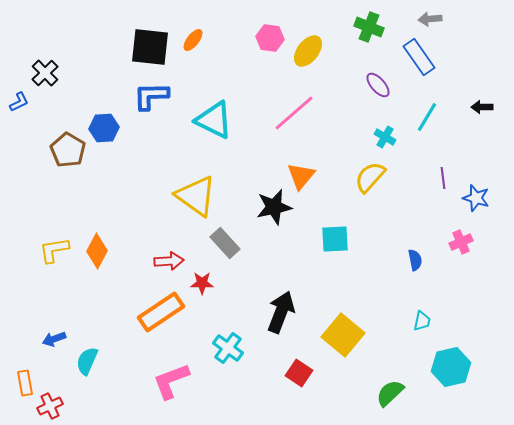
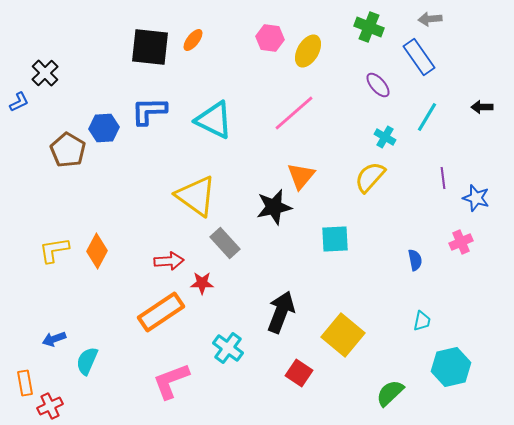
yellow ellipse at (308, 51): rotated 8 degrees counterclockwise
blue L-shape at (151, 96): moved 2 px left, 15 px down
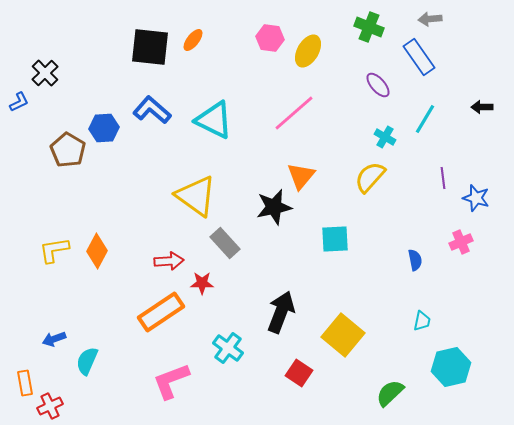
blue L-shape at (149, 111): moved 3 px right, 1 px up; rotated 42 degrees clockwise
cyan line at (427, 117): moved 2 px left, 2 px down
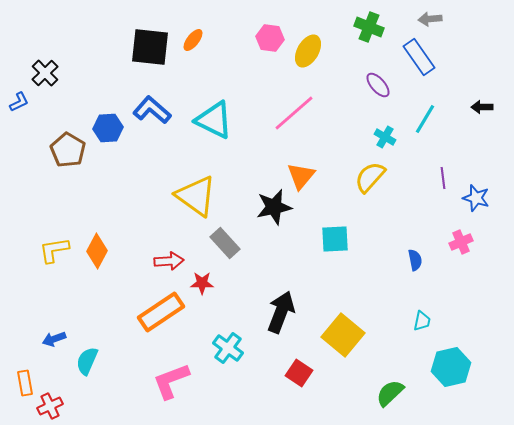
blue hexagon at (104, 128): moved 4 px right
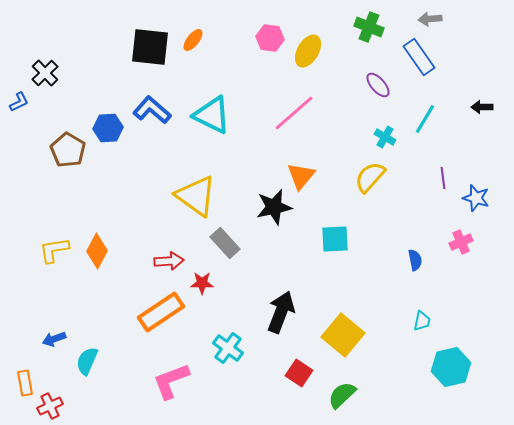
cyan triangle at (214, 120): moved 2 px left, 5 px up
green semicircle at (390, 393): moved 48 px left, 2 px down
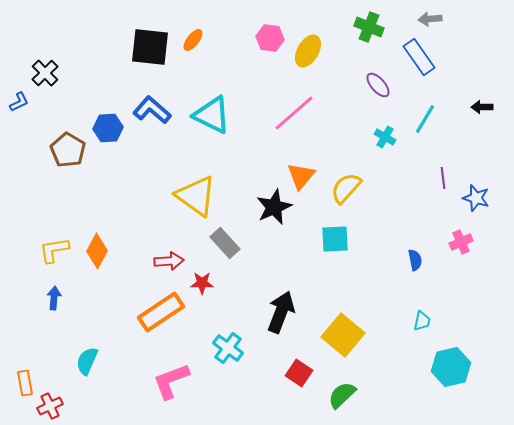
yellow semicircle at (370, 177): moved 24 px left, 11 px down
black star at (274, 207): rotated 12 degrees counterclockwise
blue arrow at (54, 339): moved 41 px up; rotated 115 degrees clockwise
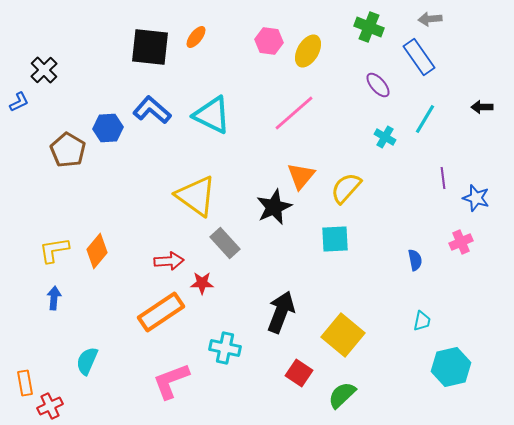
pink hexagon at (270, 38): moved 1 px left, 3 px down
orange ellipse at (193, 40): moved 3 px right, 3 px up
black cross at (45, 73): moved 1 px left, 3 px up
orange diamond at (97, 251): rotated 12 degrees clockwise
cyan cross at (228, 348): moved 3 px left; rotated 24 degrees counterclockwise
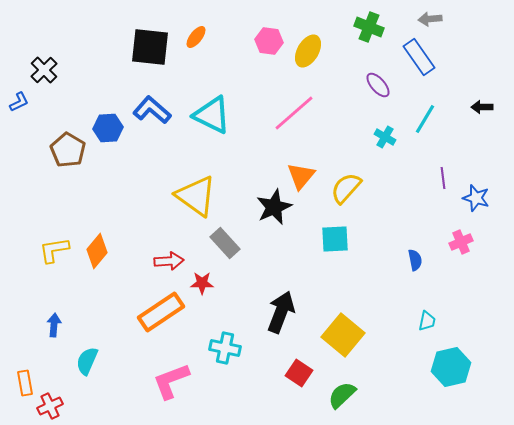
blue arrow at (54, 298): moved 27 px down
cyan trapezoid at (422, 321): moved 5 px right
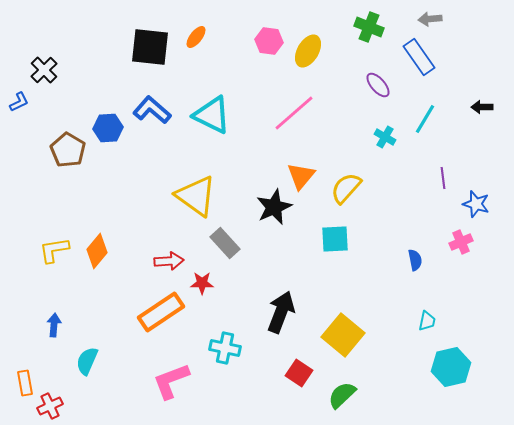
blue star at (476, 198): moved 6 px down
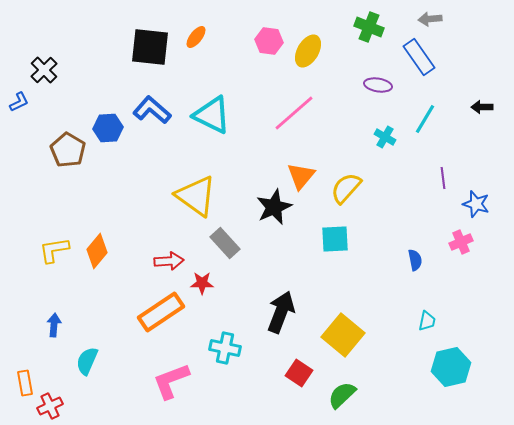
purple ellipse at (378, 85): rotated 40 degrees counterclockwise
